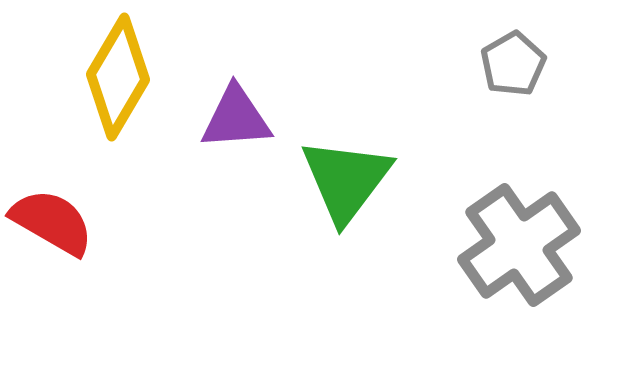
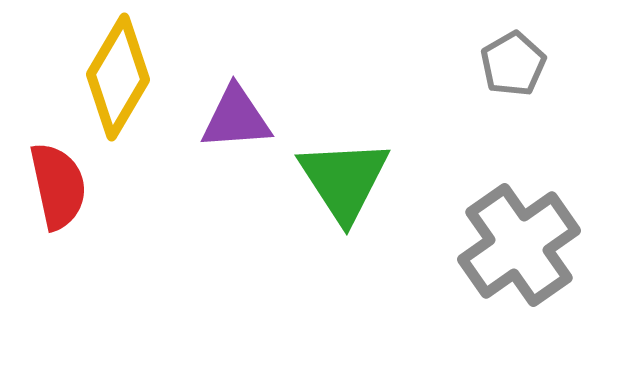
green triangle: moved 2 px left; rotated 10 degrees counterclockwise
red semicircle: moved 6 px right, 36 px up; rotated 48 degrees clockwise
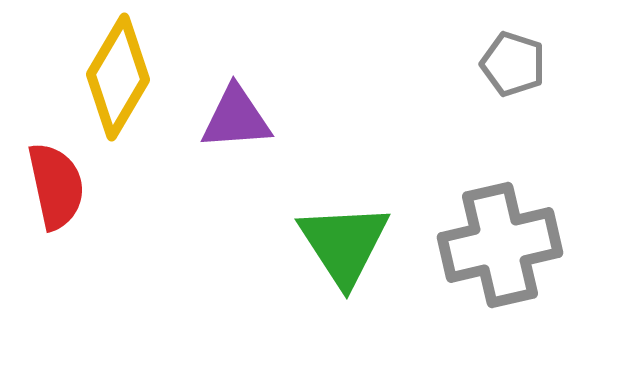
gray pentagon: rotated 24 degrees counterclockwise
green triangle: moved 64 px down
red semicircle: moved 2 px left
gray cross: moved 19 px left; rotated 22 degrees clockwise
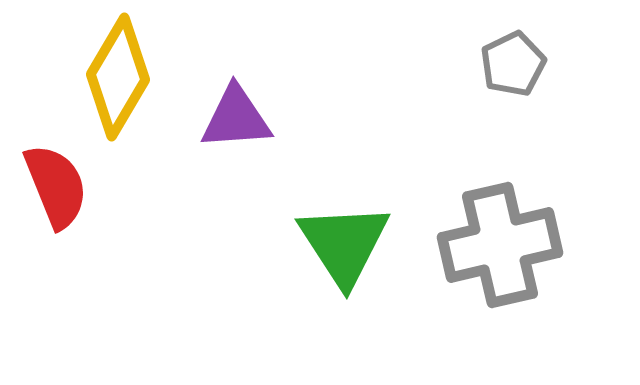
gray pentagon: rotated 28 degrees clockwise
red semicircle: rotated 10 degrees counterclockwise
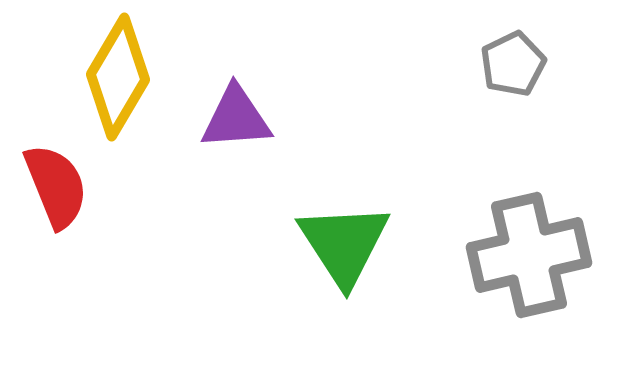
gray cross: moved 29 px right, 10 px down
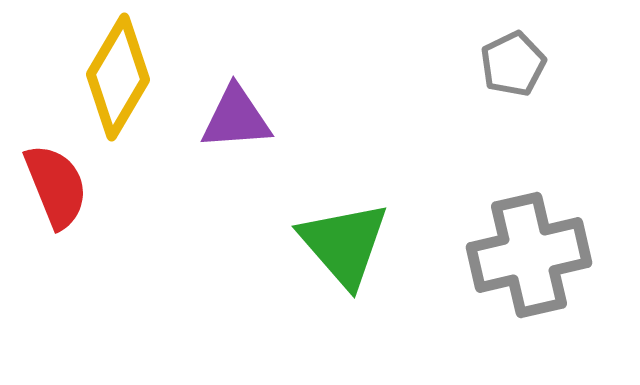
green triangle: rotated 8 degrees counterclockwise
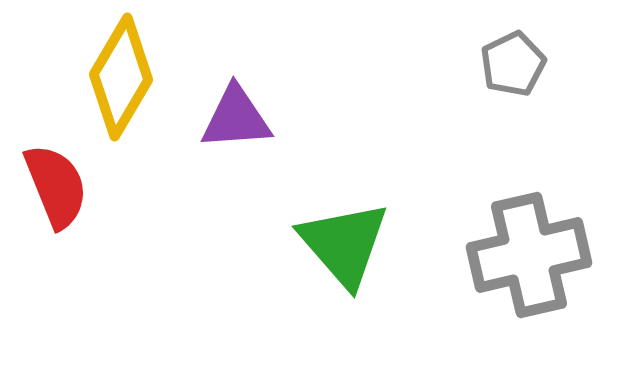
yellow diamond: moved 3 px right
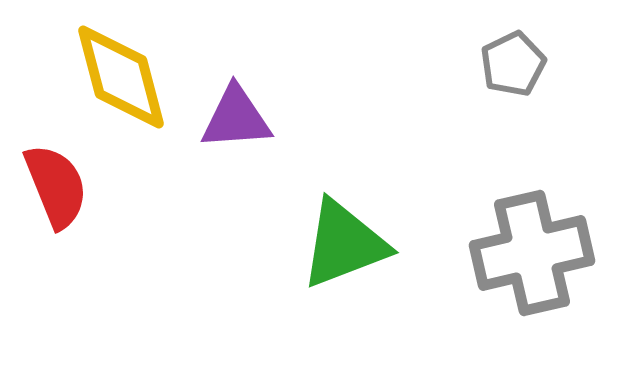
yellow diamond: rotated 45 degrees counterclockwise
green triangle: rotated 50 degrees clockwise
gray cross: moved 3 px right, 2 px up
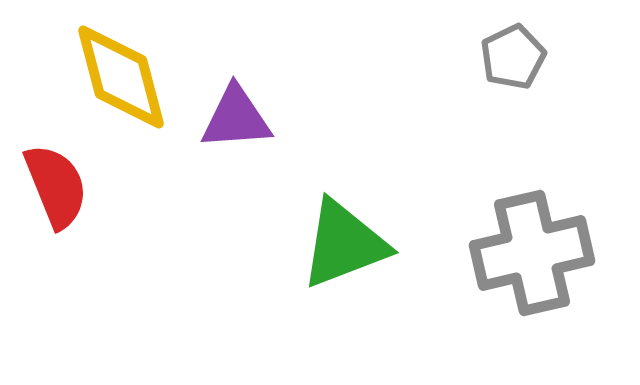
gray pentagon: moved 7 px up
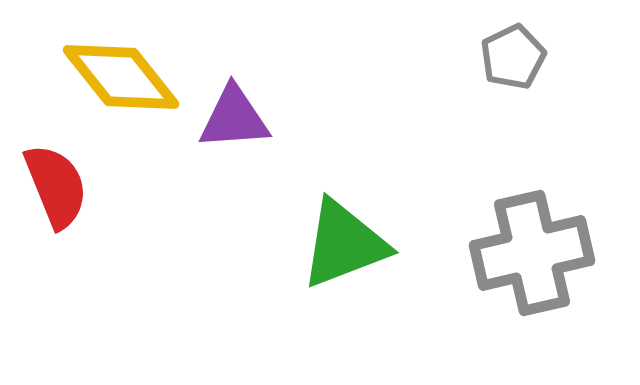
yellow diamond: rotated 24 degrees counterclockwise
purple triangle: moved 2 px left
